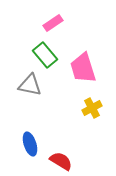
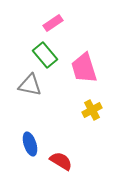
pink trapezoid: moved 1 px right
yellow cross: moved 2 px down
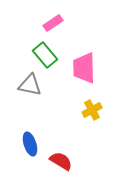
pink trapezoid: rotated 16 degrees clockwise
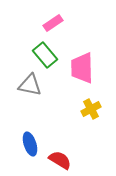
pink trapezoid: moved 2 px left
yellow cross: moved 1 px left, 1 px up
red semicircle: moved 1 px left, 1 px up
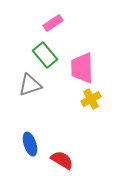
gray triangle: rotated 30 degrees counterclockwise
yellow cross: moved 10 px up
red semicircle: moved 2 px right
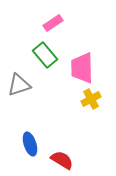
gray triangle: moved 11 px left
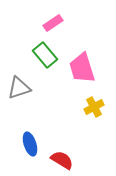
pink trapezoid: rotated 16 degrees counterclockwise
gray triangle: moved 3 px down
yellow cross: moved 3 px right, 8 px down
